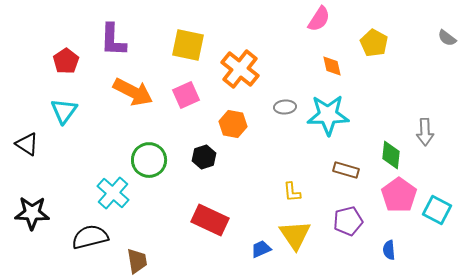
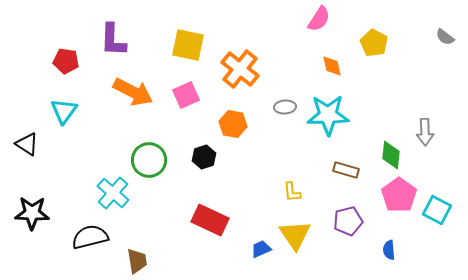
gray semicircle: moved 2 px left, 1 px up
red pentagon: rotated 30 degrees counterclockwise
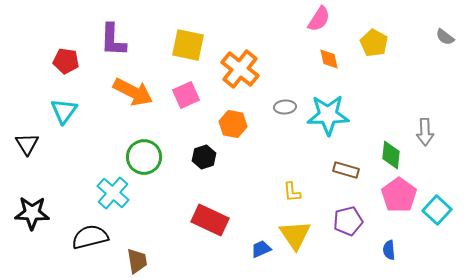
orange diamond: moved 3 px left, 7 px up
black triangle: rotated 25 degrees clockwise
green circle: moved 5 px left, 3 px up
cyan square: rotated 16 degrees clockwise
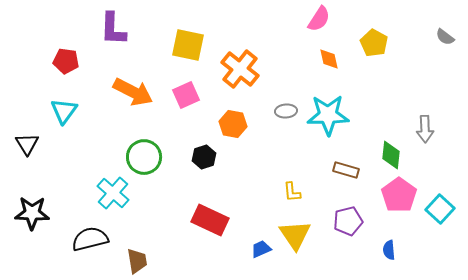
purple L-shape: moved 11 px up
gray ellipse: moved 1 px right, 4 px down
gray arrow: moved 3 px up
cyan square: moved 3 px right, 1 px up
black semicircle: moved 2 px down
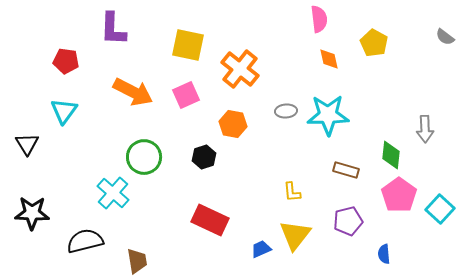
pink semicircle: rotated 40 degrees counterclockwise
yellow triangle: rotated 12 degrees clockwise
black semicircle: moved 5 px left, 2 px down
blue semicircle: moved 5 px left, 4 px down
